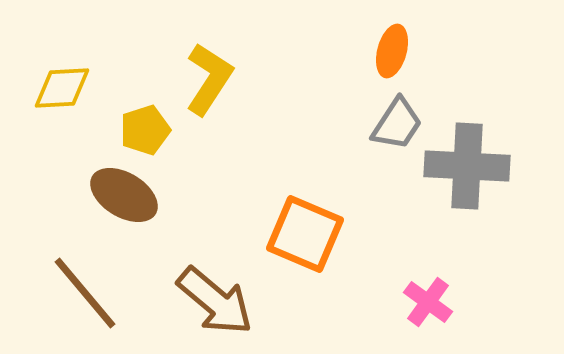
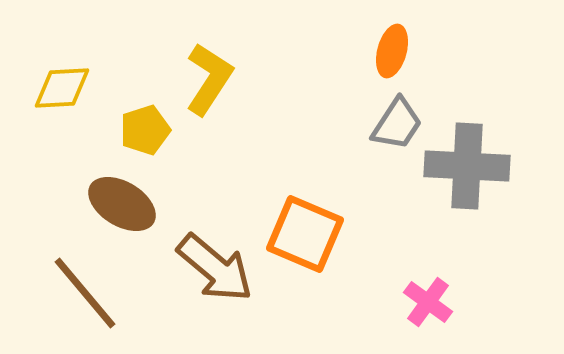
brown ellipse: moved 2 px left, 9 px down
brown arrow: moved 33 px up
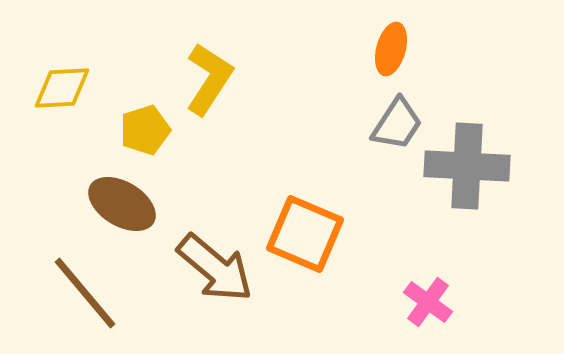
orange ellipse: moved 1 px left, 2 px up
